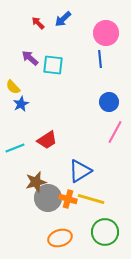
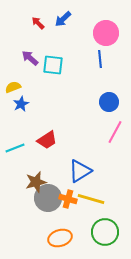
yellow semicircle: rotated 112 degrees clockwise
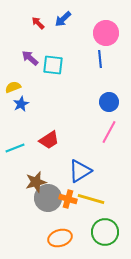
pink line: moved 6 px left
red trapezoid: moved 2 px right
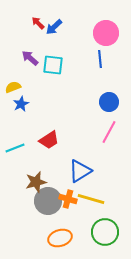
blue arrow: moved 9 px left, 8 px down
gray circle: moved 3 px down
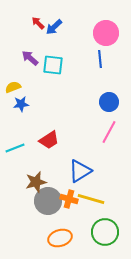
blue star: rotated 21 degrees clockwise
orange cross: moved 1 px right
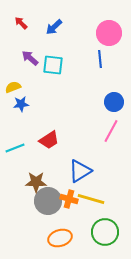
red arrow: moved 17 px left
pink circle: moved 3 px right
blue circle: moved 5 px right
pink line: moved 2 px right, 1 px up
brown star: rotated 15 degrees clockwise
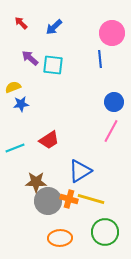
pink circle: moved 3 px right
orange ellipse: rotated 15 degrees clockwise
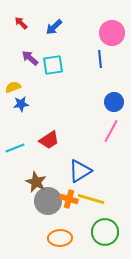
cyan square: rotated 15 degrees counterclockwise
brown star: rotated 25 degrees clockwise
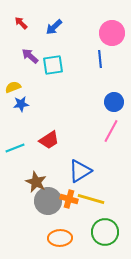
purple arrow: moved 2 px up
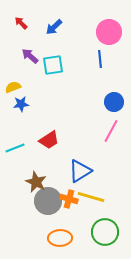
pink circle: moved 3 px left, 1 px up
yellow line: moved 2 px up
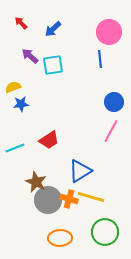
blue arrow: moved 1 px left, 2 px down
gray circle: moved 1 px up
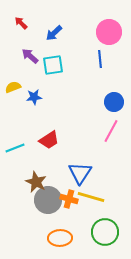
blue arrow: moved 1 px right, 4 px down
blue star: moved 13 px right, 7 px up
blue triangle: moved 2 px down; rotated 25 degrees counterclockwise
